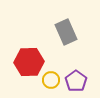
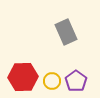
red hexagon: moved 6 px left, 15 px down
yellow circle: moved 1 px right, 1 px down
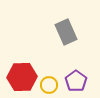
red hexagon: moved 1 px left
yellow circle: moved 3 px left, 4 px down
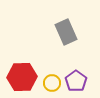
yellow circle: moved 3 px right, 2 px up
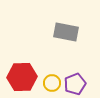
gray rectangle: rotated 55 degrees counterclockwise
purple pentagon: moved 1 px left, 3 px down; rotated 15 degrees clockwise
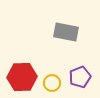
purple pentagon: moved 5 px right, 7 px up
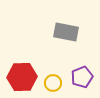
purple pentagon: moved 2 px right
yellow circle: moved 1 px right
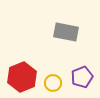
red hexagon: rotated 20 degrees counterclockwise
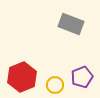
gray rectangle: moved 5 px right, 8 px up; rotated 10 degrees clockwise
yellow circle: moved 2 px right, 2 px down
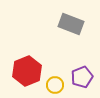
red hexagon: moved 5 px right, 6 px up
